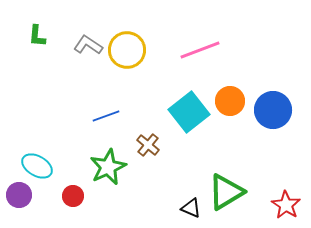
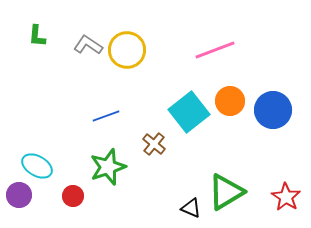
pink line: moved 15 px right
brown cross: moved 6 px right, 1 px up
green star: rotated 6 degrees clockwise
red star: moved 8 px up
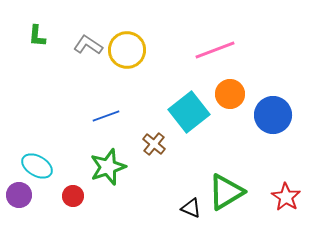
orange circle: moved 7 px up
blue circle: moved 5 px down
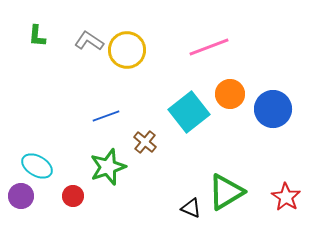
gray L-shape: moved 1 px right, 4 px up
pink line: moved 6 px left, 3 px up
blue circle: moved 6 px up
brown cross: moved 9 px left, 2 px up
purple circle: moved 2 px right, 1 px down
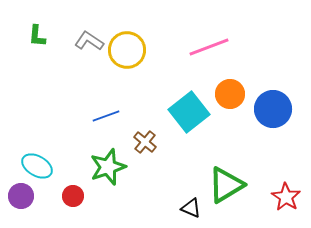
green triangle: moved 7 px up
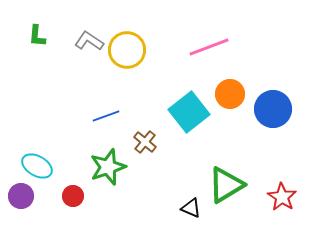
red star: moved 4 px left
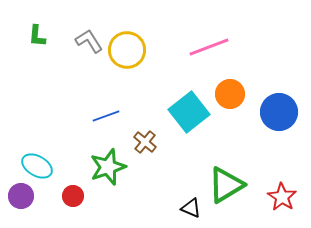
gray L-shape: rotated 24 degrees clockwise
blue circle: moved 6 px right, 3 px down
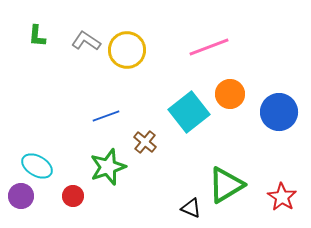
gray L-shape: moved 3 px left; rotated 24 degrees counterclockwise
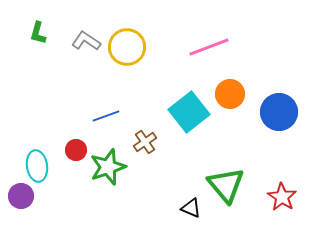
green L-shape: moved 1 px right, 3 px up; rotated 10 degrees clockwise
yellow circle: moved 3 px up
brown cross: rotated 15 degrees clockwise
cyan ellipse: rotated 52 degrees clockwise
green triangle: rotated 39 degrees counterclockwise
red circle: moved 3 px right, 46 px up
